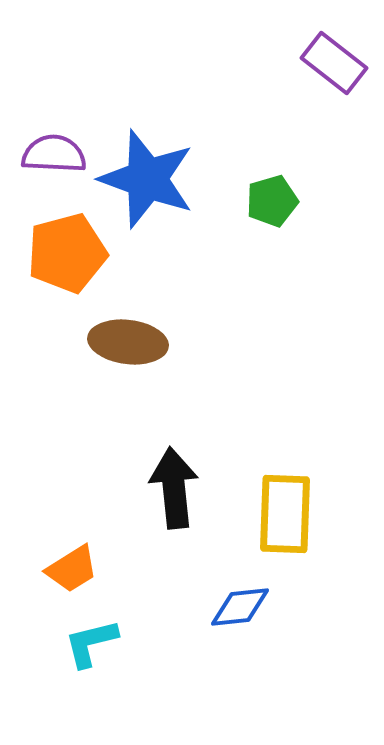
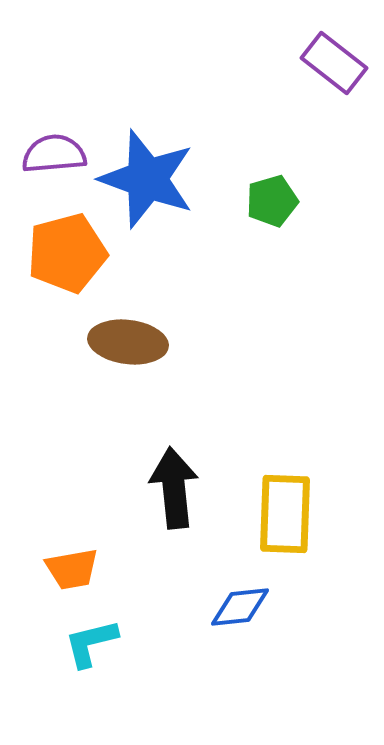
purple semicircle: rotated 8 degrees counterclockwise
orange trapezoid: rotated 22 degrees clockwise
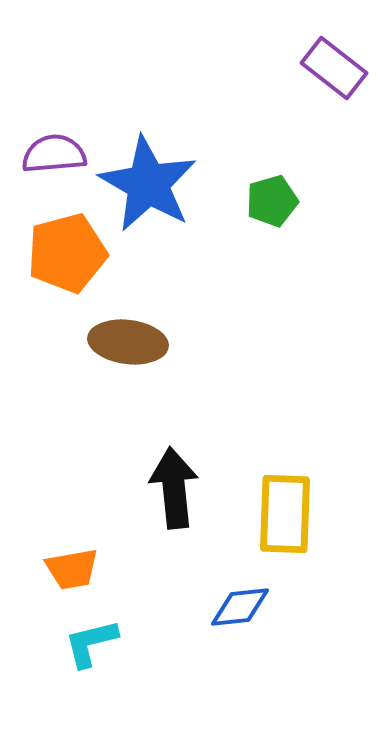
purple rectangle: moved 5 px down
blue star: moved 1 px right, 5 px down; rotated 10 degrees clockwise
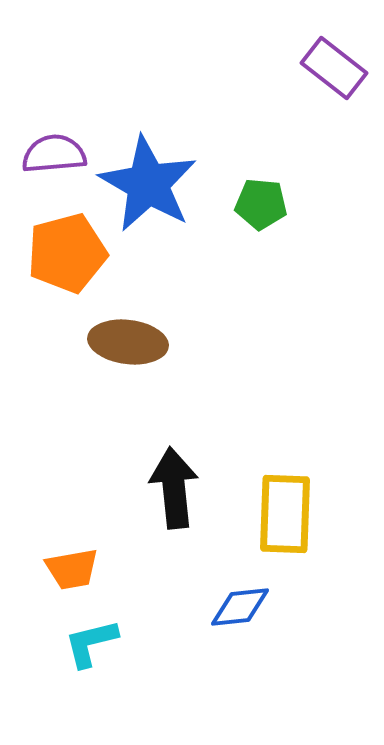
green pentagon: moved 11 px left, 3 px down; rotated 21 degrees clockwise
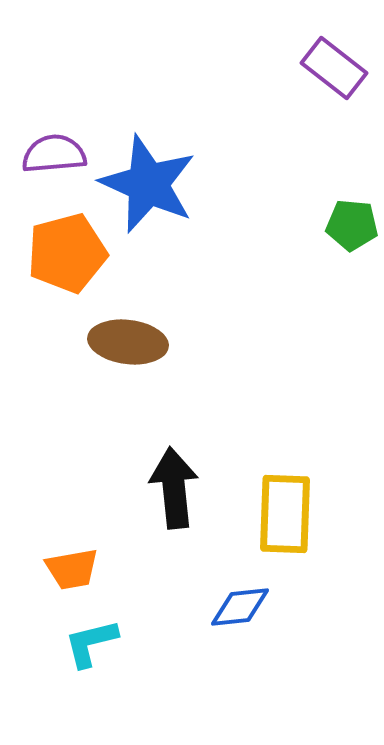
blue star: rotated 6 degrees counterclockwise
green pentagon: moved 91 px right, 21 px down
